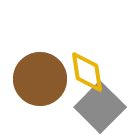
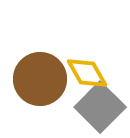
yellow diamond: moved 1 px down; rotated 21 degrees counterclockwise
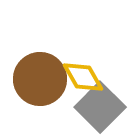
yellow diamond: moved 4 px left, 4 px down
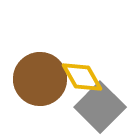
yellow diamond: moved 1 px left
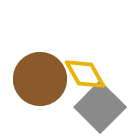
yellow diamond: moved 3 px right, 3 px up
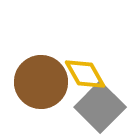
brown circle: moved 1 px right, 3 px down
